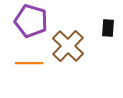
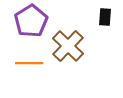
purple pentagon: rotated 24 degrees clockwise
black rectangle: moved 3 px left, 11 px up
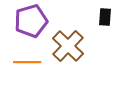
purple pentagon: rotated 16 degrees clockwise
orange line: moved 2 px left, 1 px up
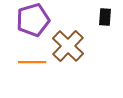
purple pentagon: moved 2 px right, 1 px up
orange line: moved 5 px right
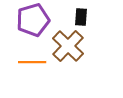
black rectangle: moved 24 px left
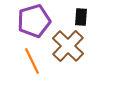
purple pentagon: moved 1 px right, 1 px down
orange line: moved 1 px up; rotated 64 degrees clockwise
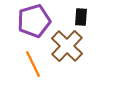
brown cross: moved 1 px left
orange line: moved 1 px right, 3 px down
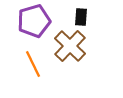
brown cross: moved 3 px right
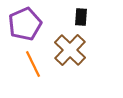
purple pentagon: moved 9 px left, 3 px down; rotated 8 degrees counterclockwise
brown cross: moved 4 px down
